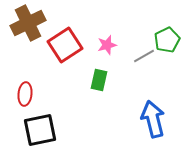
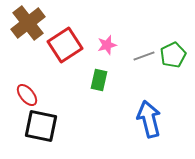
brown cross: rotated 12 degrees counterclockwise
green pentagon: moved 6 px right, 15 px down
gray line: rotated 10 degrees clockwise
red ellipse: moved 2 px right, 1 px down; rotated 45 degrees counterclockwise
blue arrow: moved 4 px left
black square: moved 1 px right, 4 px up; rotated 24 degrees clockwise
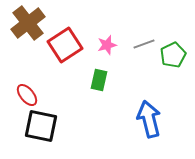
gray line: moved 12 px up
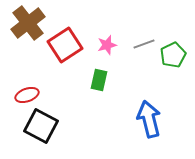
red ellipse: rotated 70 degrees counterclockwise
black square: rotated 16 degrees clockwise
